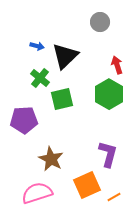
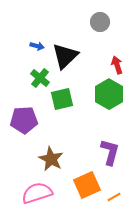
purple L-shape: moved 2 px right, 2 px up
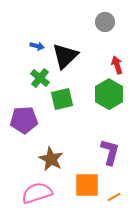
gray circle: moved 5 px right
orange square: rotated 24 degrees clockwise
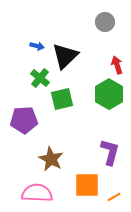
pink semicircle: rotated 20 degrees clockwise
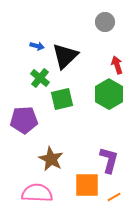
purple L-shape: moved 1 px left, 8 px down
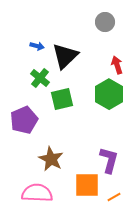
purple pentagon: rotated 20 degrees counterclockwise
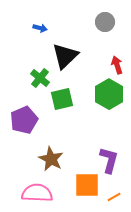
blue arrow: moved 3 px right, 18 px up
